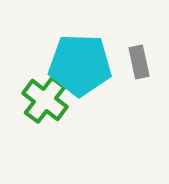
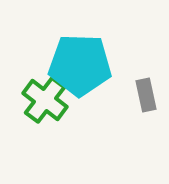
gray rectangle: moved 7 px right, 33 px down
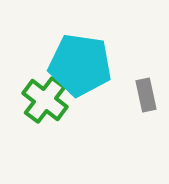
cyan pentagon: rotated 6 degrees clockwise
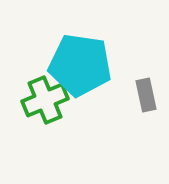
green cross: rotated 30 degrees clockwise
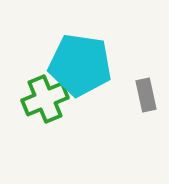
green cross: moved 1 px up
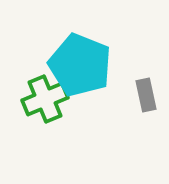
cyan pentagon: rotated 14 degrees clockwise
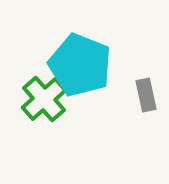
green cross: moved 1 px left; rotated 18 degrees counterclockwise
